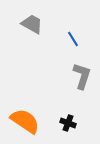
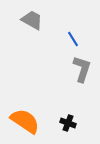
gray trapezoid: moved 4 px up
gray L-shape: moved 7 px up
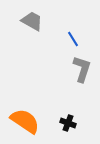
gray trapezoid: moved 1 px down
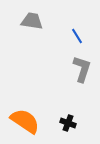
gray trapezoid: rotated 20 degrees counterclockwise
blue line: moved 4 px right, 3 px up
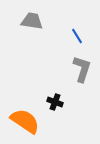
black cross: moved 13 px left, 21 px up
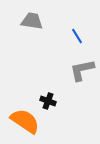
gray L-shape: moved 1 px down; rotated 120 degrees counterclockwise
black cross: moved 7 px left, 1 px up
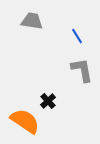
gray L-shape: rotated 92 degrees clockwise
black cross: rotated 28 degrees clockwise
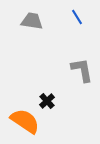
blue line: moved 19 px up
black cross: moved 1 px left
